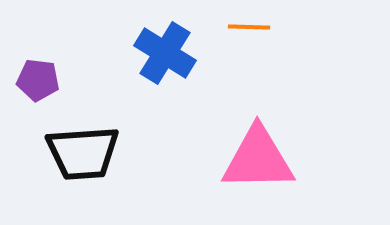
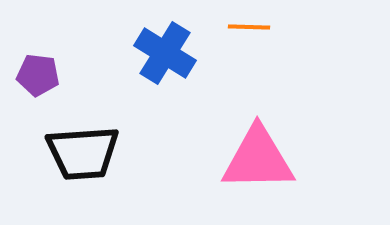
purple pentagon: moved 5 px up
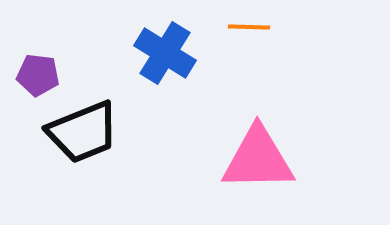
black trapezoid: moved 21 px up; rotated 18 degrees counterclockwise
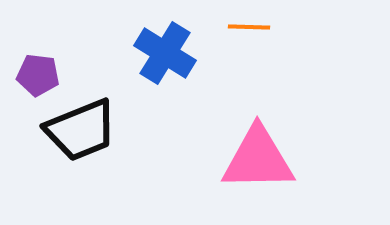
black trapezoid: moved 2 px left, 2 px up
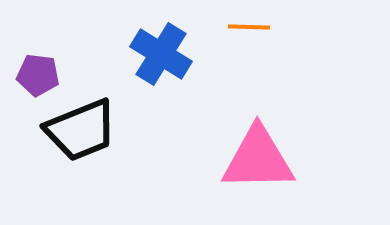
blue cross: moved 4 px left, 1 px down
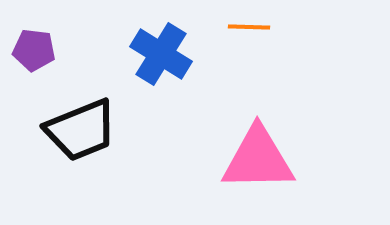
purple pentagon: moved 4 px left, 25 px up
